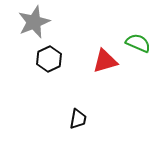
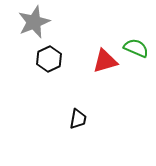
green semicircle: moved 2 px left, 5 px down
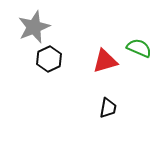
gray star: moved 5 px down
green semicircle: moved 3 px right
black trapezoid: moved 30 px right, 11 px up
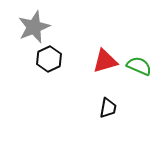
green semicircle: moved 18 px down
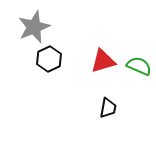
red triangle: moved 2 px left
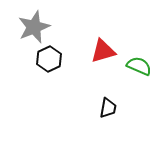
red triangle: moved 10 px up
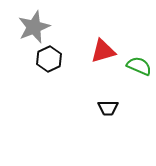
black trapezoid: rotated 80 degrees clockwise
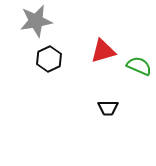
gray star: moved 2 px right, 6 px up; rotated 12 degrees clockwise
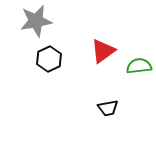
red triangle: rotated 20 degrees counterclockwise
green semicircle: rotated 30 degrees counterclockwise
black trapezoid: rotated 10 degrees counterclockwise
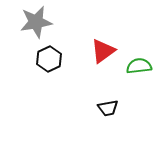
gray star: moved 1 px down
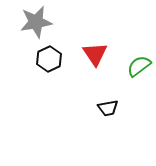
red triangle: moved 8 px left, 3 px down; rotated 28 degrees counterclockwise
green semicircle: rotated 30 degrees counterclockwise
